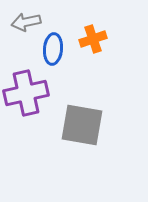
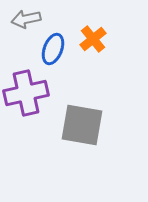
gray arrow: moved 3 px up
orange cross: rotated 20 degrees counterclockwise
blue ellipse: rotated 16 degrees clockwise
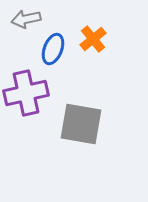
gray square: moved 1 px left, 1 px up
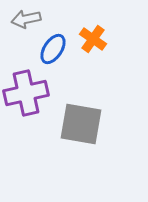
orange cross: rotated 16 degrees counterclockwise
blue ellipse: rotated 12 degrees clockwise
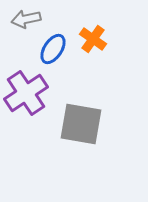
purple cross: rotated 21 degrees counterclockwise
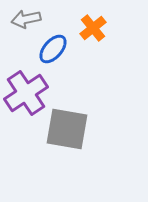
orange cross: moved 11 px up; rotated 16 degrees clockwise
blue ellipse: rotated 8 degrees clockwise
gray square: moved 14 px left, 5 px down
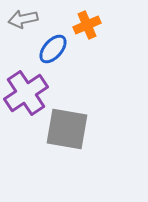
gray arrow: moved 3 px left
orange cross: moved 6 px left, 3 px up; rotated 16 degrees clockwise
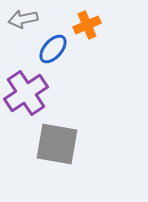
gray square: moved 10 px left, 15 px down
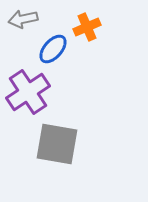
orange cross: moved 2 px down
purple cross: moved 2 px right, 1 px up
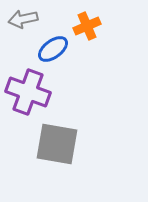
orange cross: moved 1 px up
blue ellipse: rotated 12 degrees clockwise
purple cross: rotated 36 degrees counterclockwise
